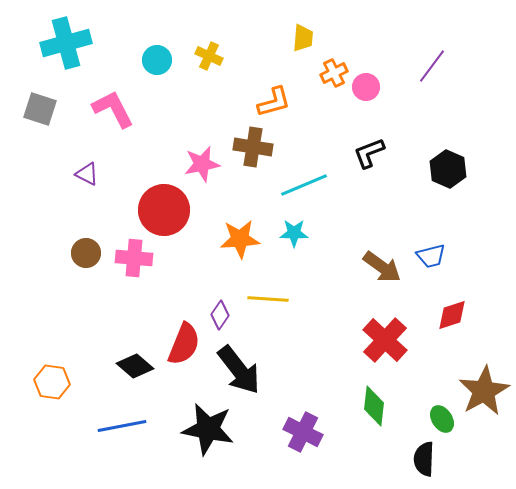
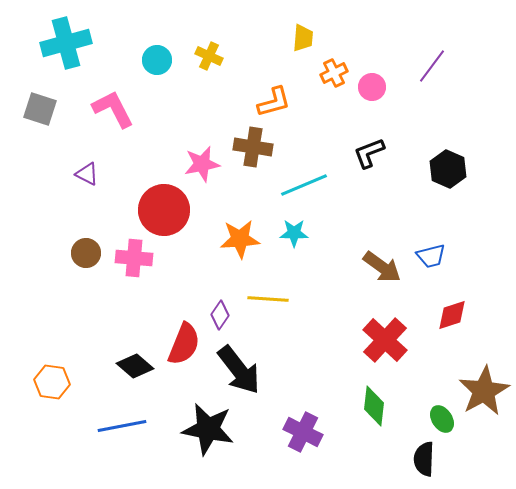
pink circle: moved 6 px right
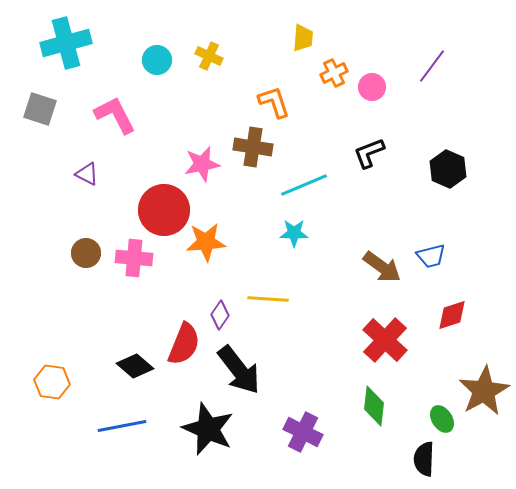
orange L-shape: rotated 93 degrees counterclockwise
pink L-shape: moved 2 px right, 6 px down
orange star: moved 34 px left, 3 px down
black star: rotated 12 degrees clockwise
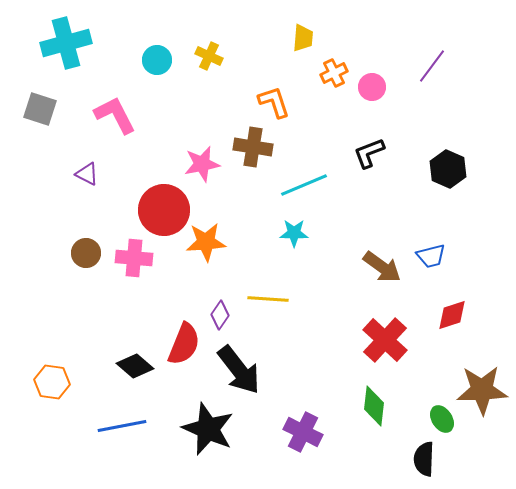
brown star: moved 2 px left, 1 px up; rotated 27 degrees clockwise
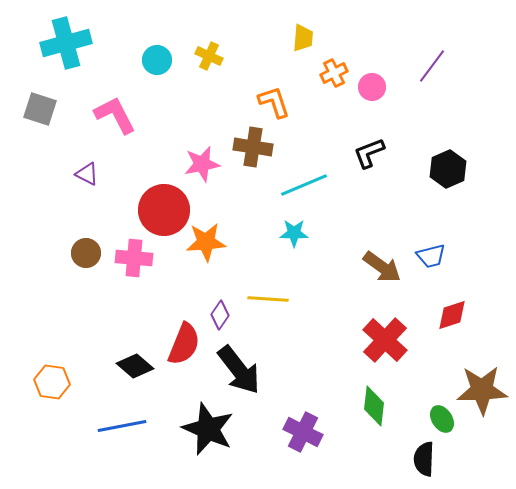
black hexagon: rotated 12 degrees clockwise
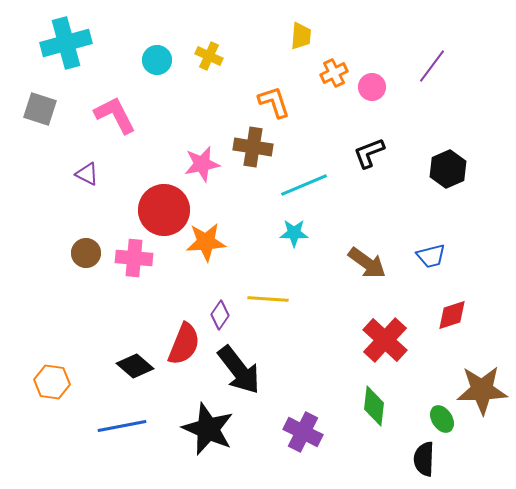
yellow trapezoid: moved 2 px left, 2 px up
brown arrow: moved 15 px left, 4 px up
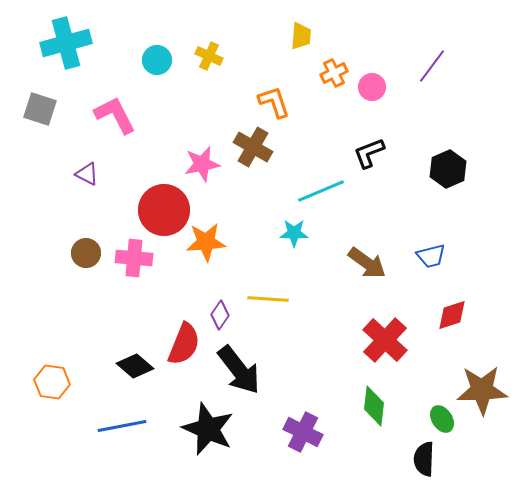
brown cross: rotated 21 degrees clockwise
cyan line: moved 17 px right, 6 px down
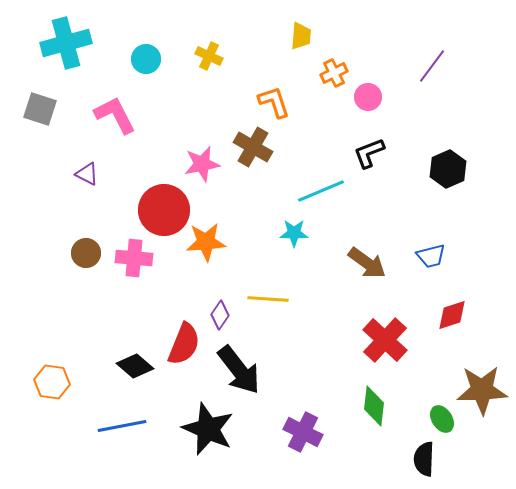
cyan circle: moved 11 px left, 1 px up
pink circle: moved 4 px left, 10 px down
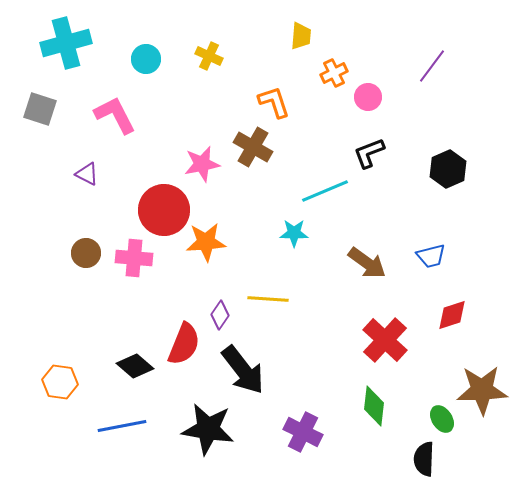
cyan line: moved 4 px right
black arrow: moved 4 px right
orange hexagon: moved 8 px right
black star: rotated 14 degrees counterclockwise
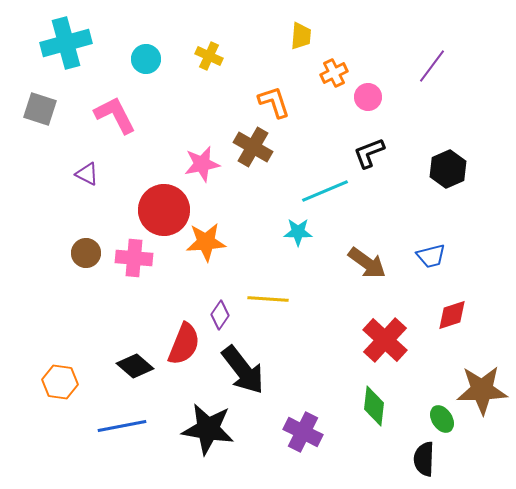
cyan star: moved 4 px right, 1 px up
